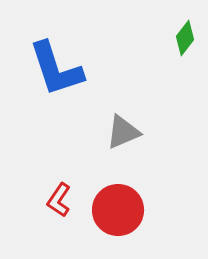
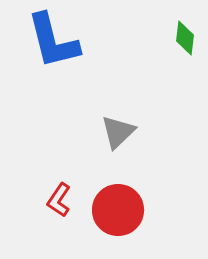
green diamond: rotated 32 degrees counterclockwise
blue L-shape: moved 3 px left, 28 px up; rotated 4 degrees clockwise
gray triangle: moved 5 px left; rotated 21 degrees counterclockwise
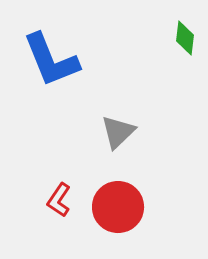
blue L-shape: moved 2 px left, 19 px down; rotated 8 degrees counterclockwise
red circle: moved 3 px up
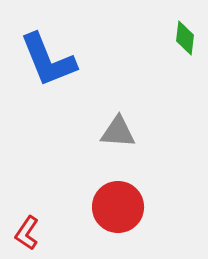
blue L-shape: moved 3 px left
gray triangle: rotated 48 degrees clockwise
red L-shape: moved 32 px left, 33 px down
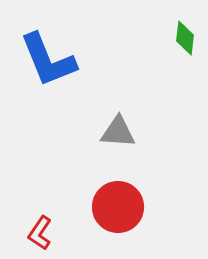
red L-shape: moved 13 px right
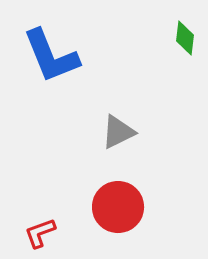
blue L-shape: moved 3 px right, 4 px up
gray triangle: rotated 30 degrees counterclockwise
red L-shape: rotated 36 degrees clockwise
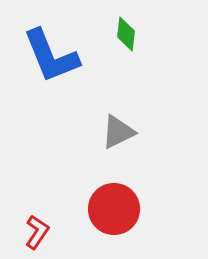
green diamond: moved 59 px left, 4 px up
red circle: moved 4 px left, 2 px down
red L-shape: moved 3 px left, 1 px up; rotated 144 degrees clockwise
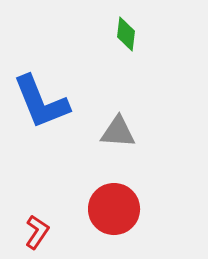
blue L-shape: moved 10 px left, 46 px down
gray triangle: rotated 30 degrees clockwise
